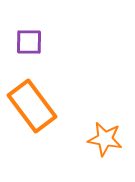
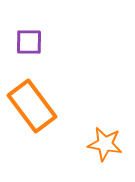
orange star: moved 5 px down
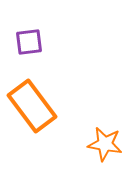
purple square: rotated 8 degrees counterclockwise
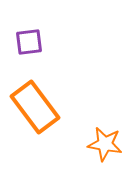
orange rectangle: moved 3 px right, 1 px down
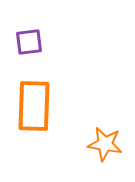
orange rectangle: moved 1 px left, 1 px up; rotated 39 degrees clockwise
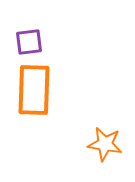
orange rectangle: moved 16 px up
